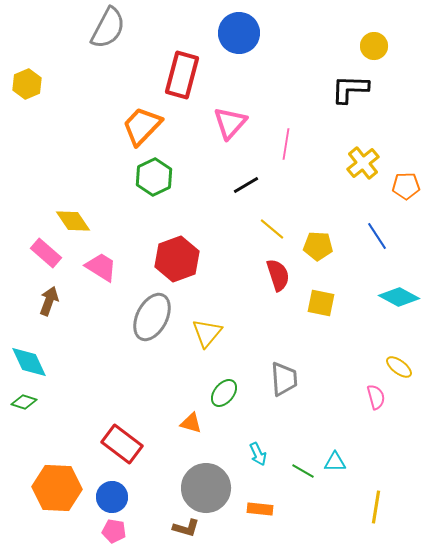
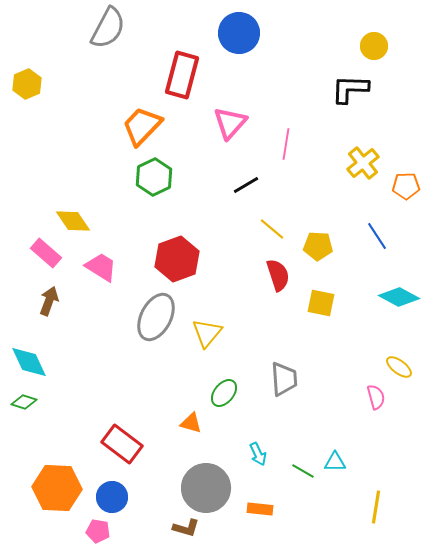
gray ellipse at (152, 317): moved 4 px right
pink pentagon at (114, 531): moved 16 px left
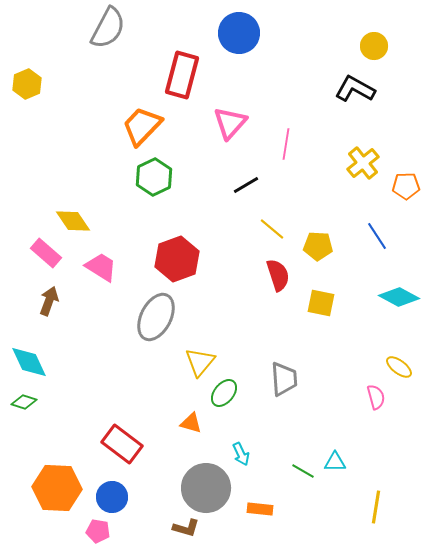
black L-shape at (350, 89): moved 5 px right; rotated 27 degrees clockwise
yellow triangle at (207, 333): moved 7 px left, 29 px down
cyan arrow at (258, 454): moved 17 px left
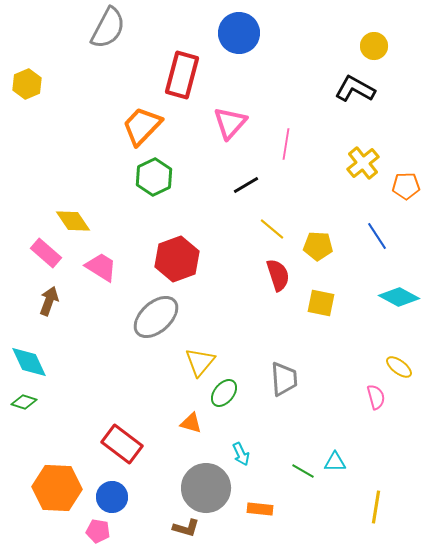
gray ellipse at (156, 317): rotated 21 degrees clockwise
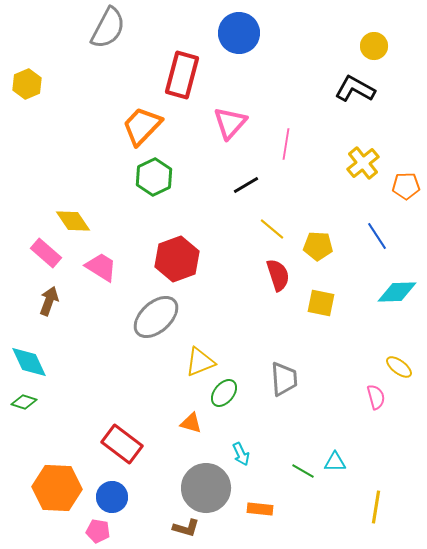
cyan diamond at (399, 297): moved 2 px left, 5 px up; rotated 30 degrees counterclockwise
yellow triangle at (200, 362): rotated 28 degrees clockwise
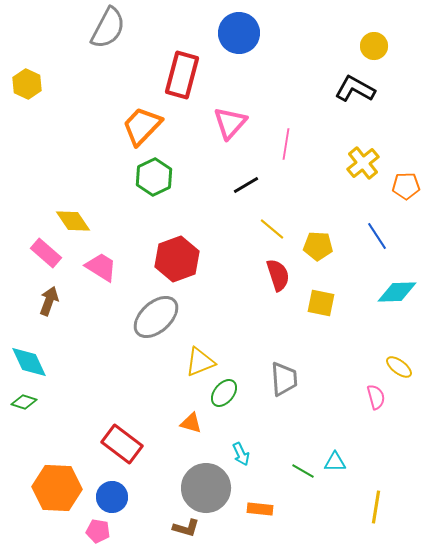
yellow hexagon at (27, 84): rotated 12 degrees counterclockwise
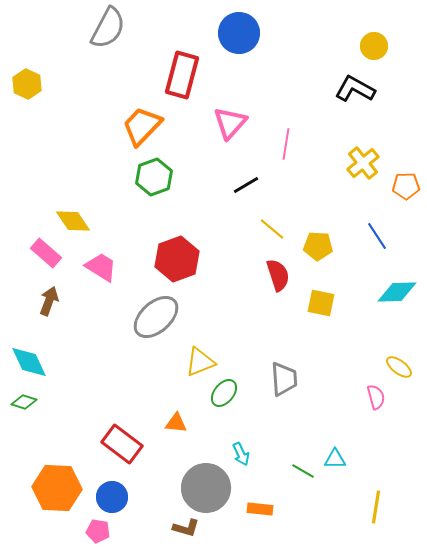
green hexagon at (154, 177): rotated 6 degrees clockwise
orange triangle at (191, 423): moved 15 px left; rotated 10 degrees counterclockwise
cyan triangle at (335, 462): moved 3 px up
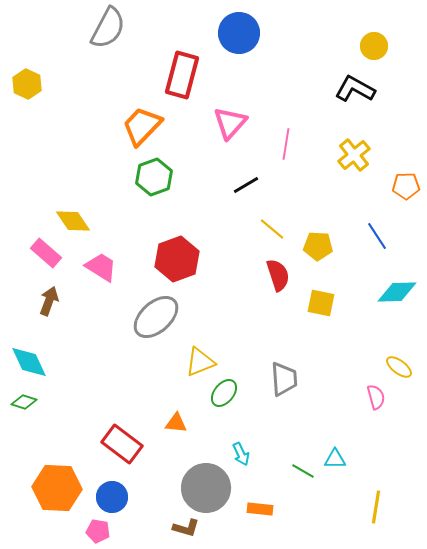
yellow cross at (363, 163): moved 9 px left, 8 px up
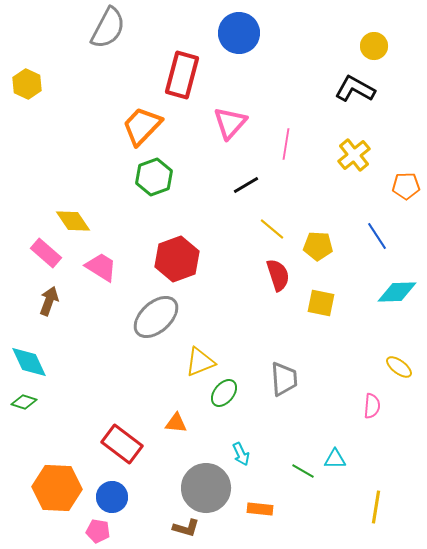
pink semicircle at (376, 397): moved 4 px left, 9 px down; rotated 20 degrees clockwise
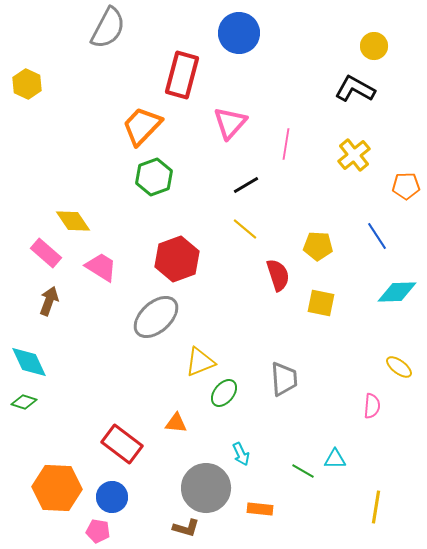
yellow line at (272, 229): moved 27 px left
